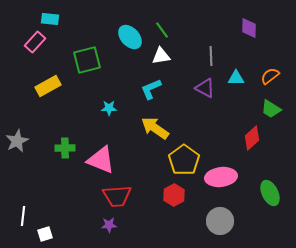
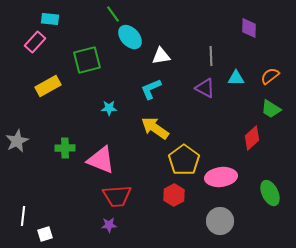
green line: moved 49 px left, 16 px up
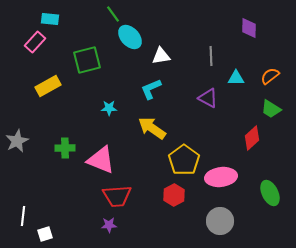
purple triangle: moved 3 px right, 10 px down
yellow arrow: moved 3 px left
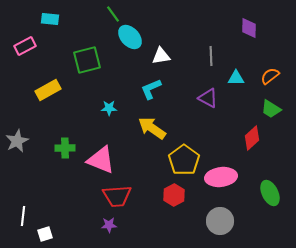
pink rectangle: moved 10 px left, 4 px down; rotated 20 degrees clockwise
yellow rectangle: moved 4 px down
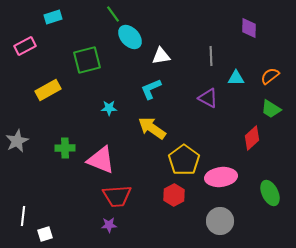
cyan rectangle: moved 3 px right, 2 px up; rotated 24 degrees counterclockwise
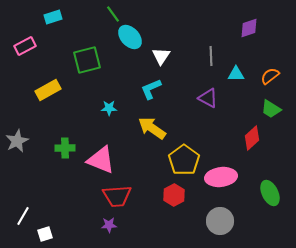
purple diamond: rotated 70 degrees clockwise
white triangle: rotated 48 degrees counterclockwise
cyan triangle: moved 4 px up
white line: rotated 24 degrees clockwise
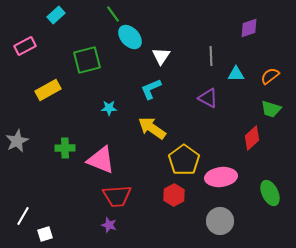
cyan rectangle: moved 3 px right, 2 px up; rotated 24 degrees counterclockwise
green trapezoid: rotated 15 degrees counterclockwise
purple star: rotated 21 degrees clockwise
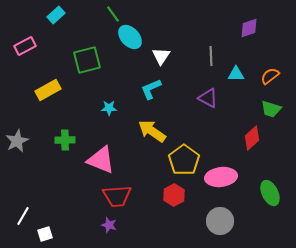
yellow arrow: moved 3 px down
green cross: moved 8 px up
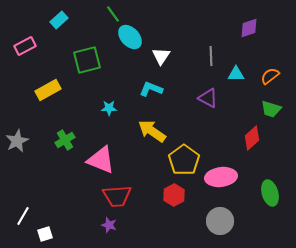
cyan rectangle: moved 3 px right, 5 px down
cyan L-shape: rotated 45 degrees clockwise
green cross: rotated 30 degrees counterclockwise
green ellipse: rotated 10 degrees clockwise
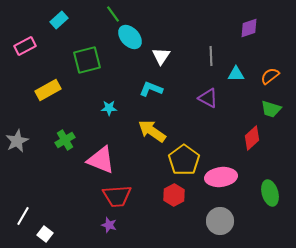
white square: rotated 35 degrees counterclockwise
